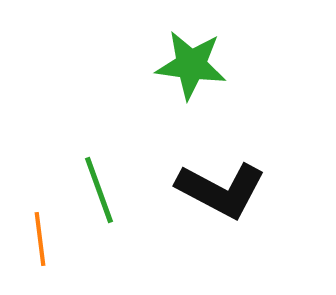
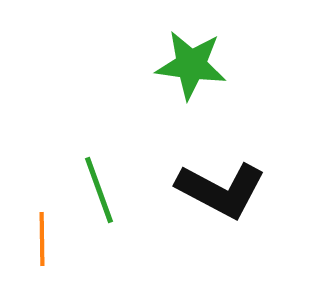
orange line: moved 2 px right; rotated 6 degrees clockwise
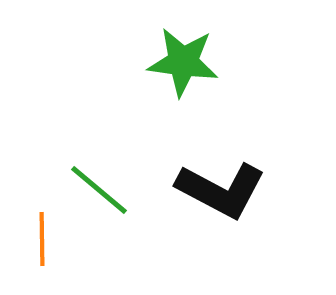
green star: moved 8 px left, 3 px up
green line: rotated 30 degrees counterclockwise
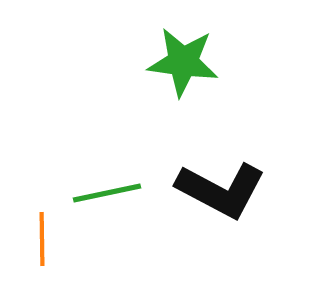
green line: moved 8 px right, 3 px down; rotated 52 degrees counterclockwise
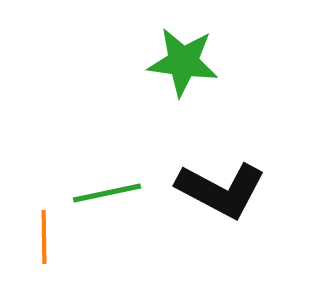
orange line: moved 2 px right, 2 px up
